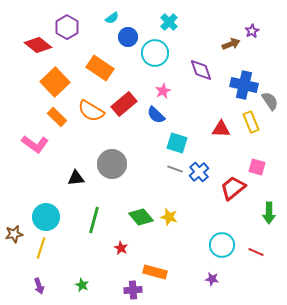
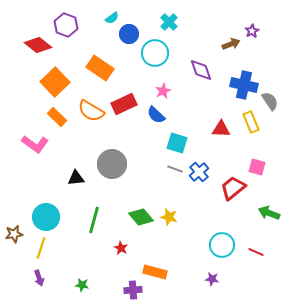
purple hexagon at (67, 27): moved 1 px left, 2 px up; rotated 10 degrees counterclockwise
blue circle at (128, 37): moved 1 px right, 3 px up
red rectangle at (124, 104): rotated 15 degrees clockwise
green arrow at (269, 213): rotated 110 degrees clockwise
green star at (82, 285): rotated 16 degrees counterclockwise
purple arrow at (39, 286): moved 8 px up
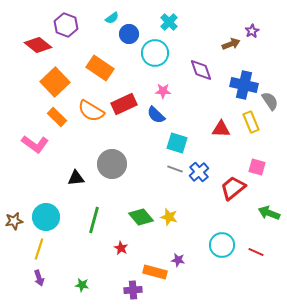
pink star at (163, 91): rotated 28 degrees clockwise
brown star at (14, 234): moved 13 px up
yellow line at (41, 248): moved 2 px left, 1 px down
purple star at (212, 279): moved 34 px left, 19 px up
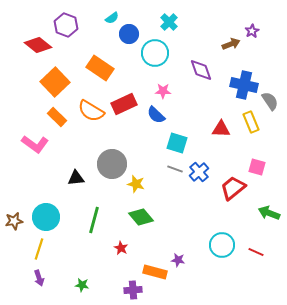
yellow star at (169, 217): moved 33 px left, 33 px up
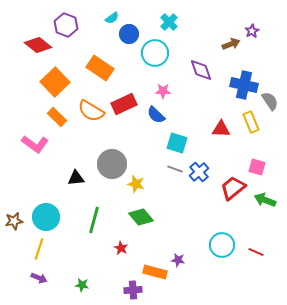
green arrow at (269, 213): moved 4 px left, 13 px up
purple arrow at (39, 278): rotated 49 degrees counterclockwise
